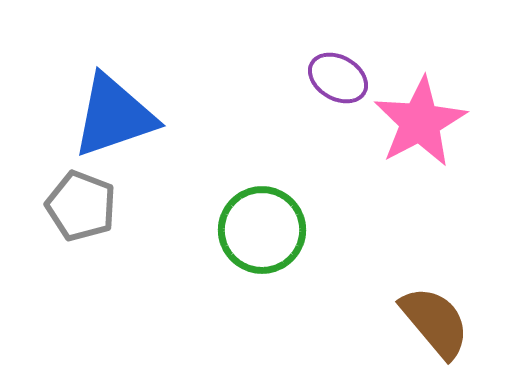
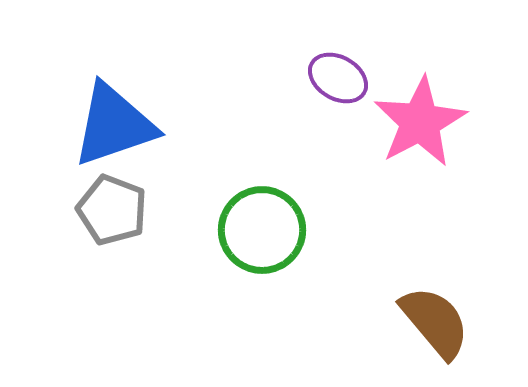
blue triangle: moved 9 px down
gray pentagon: moved 31 px right, 4 px down
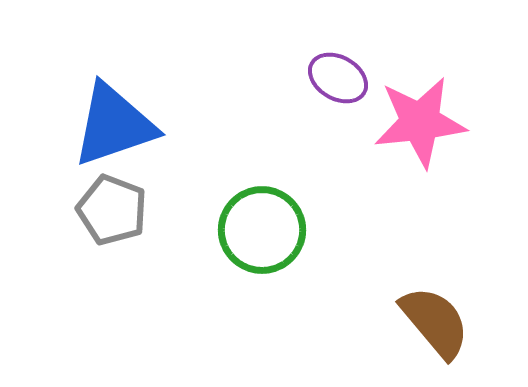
pink star: rotated 22 degrees clockwise
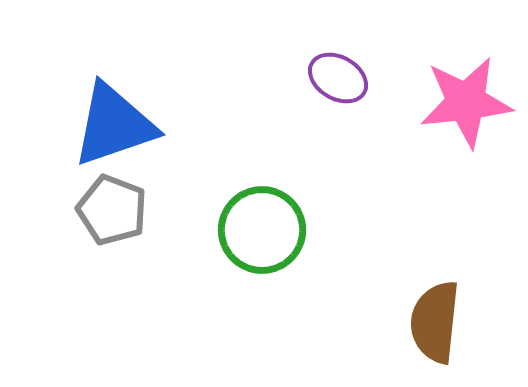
pink star: moved 46 px right, 20 px up
brown semicircle: rotated 134 degrees counterclockwise
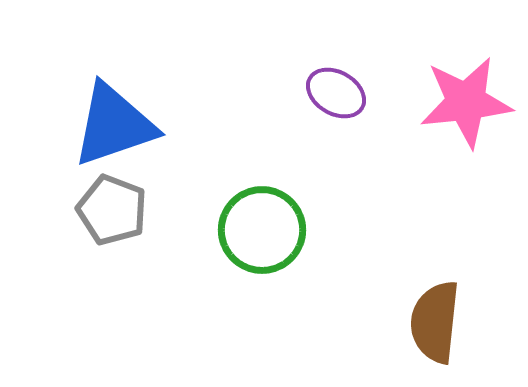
purple ellipse: moved 2 px left, 15 px down
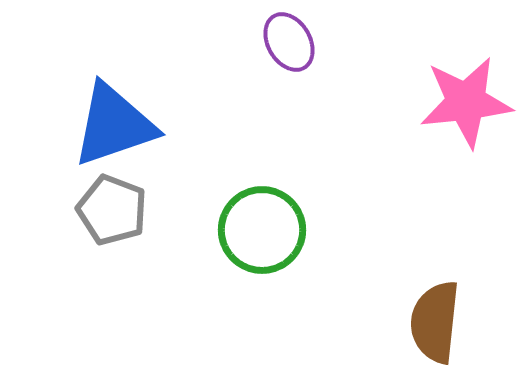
purple ellipse: moved 47 px left, 51 px up; rotated 30 degrees clockwise
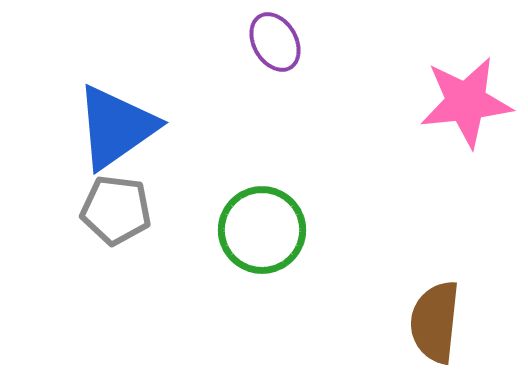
purple ellipse: moved 14 px left
blue triangle: moved 2 px right, 2 px down; rotated 16 degrees counterclockwise
gray pentagon: moved 4 px right; rotated 14 degrees counterclockwise
